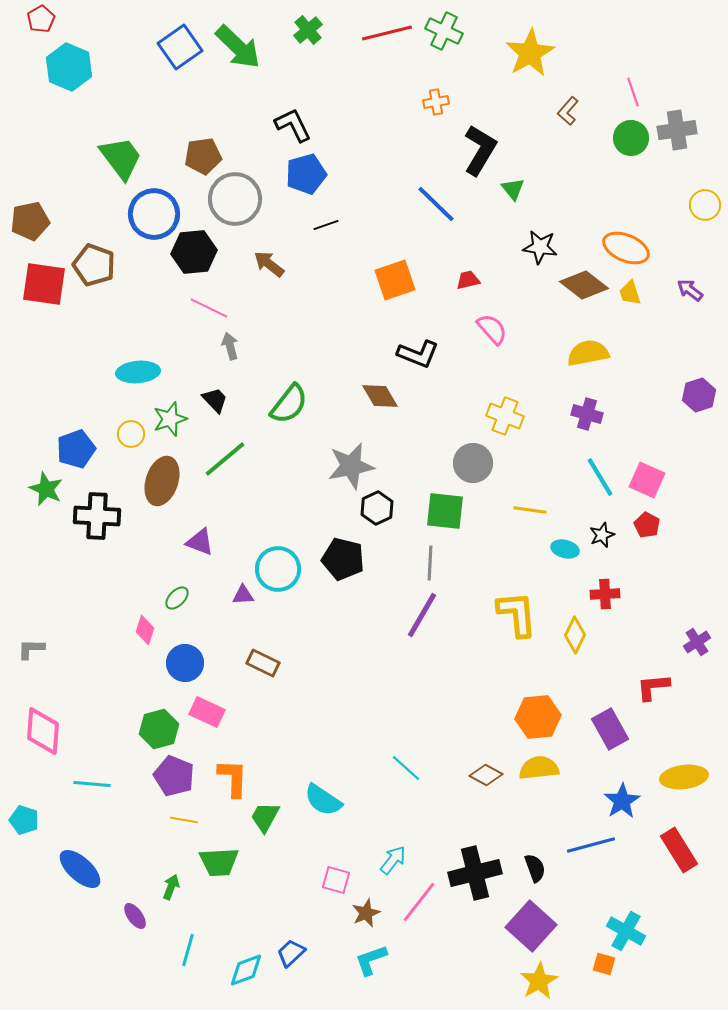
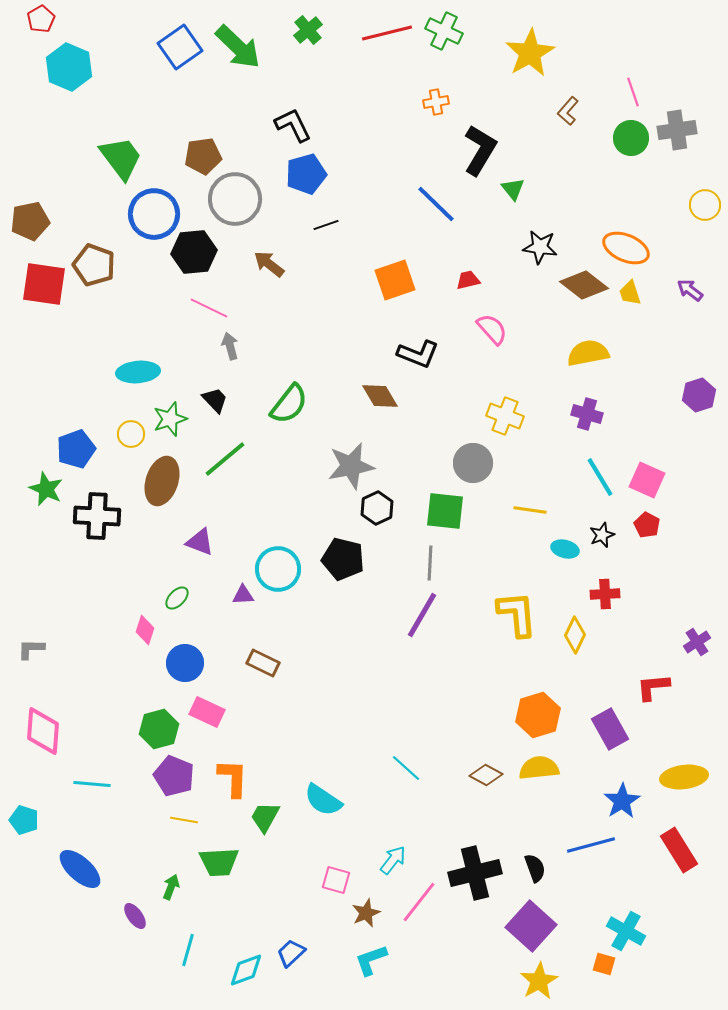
orange hexagon at (538, 717): moved 2 px up; rotated 12 degrees counterclockwise
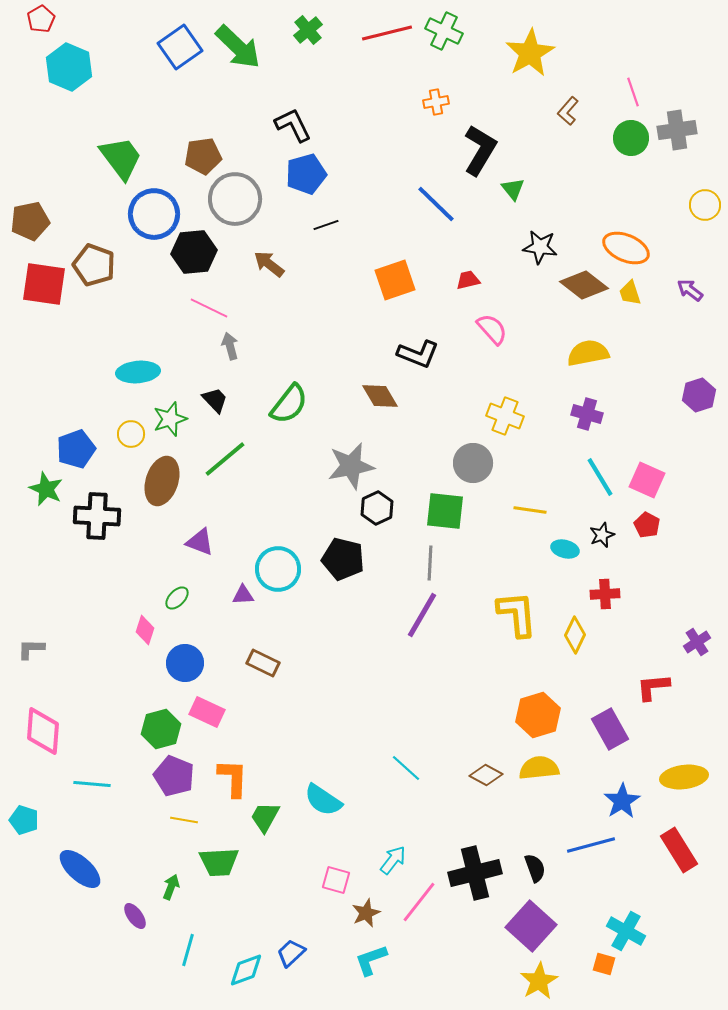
green hexagon at (159, 729): moved 2 px right
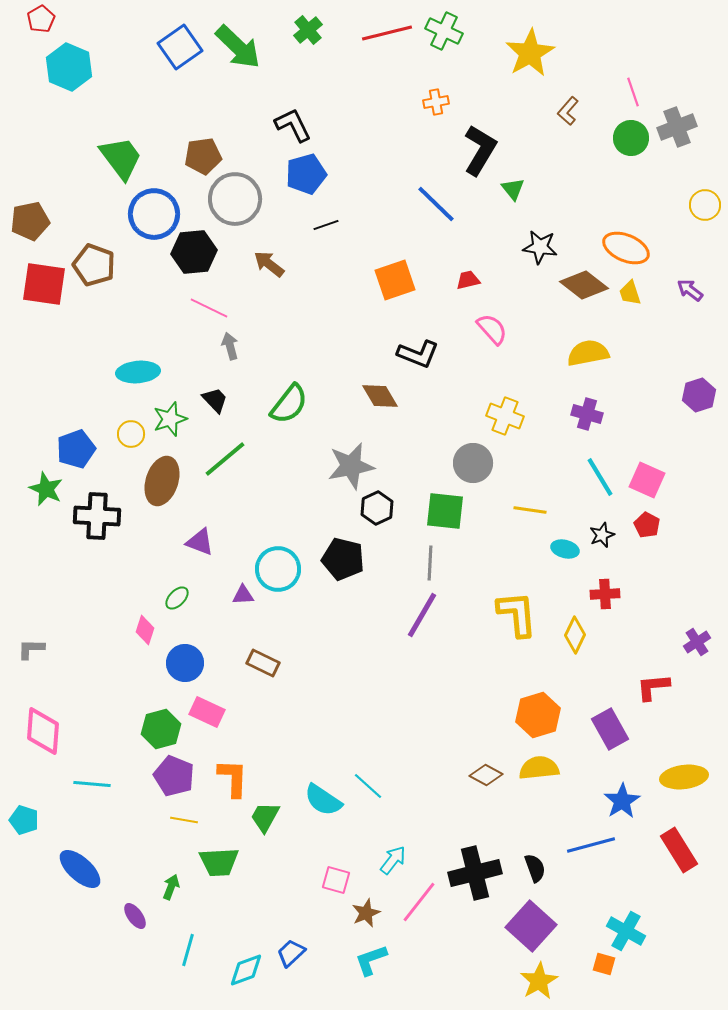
gray cross at (677, 130): moved 3 px up; rotated 12 degrees counterclockwise
cyan line at (406, 768): moved 38 px left, 18 px down
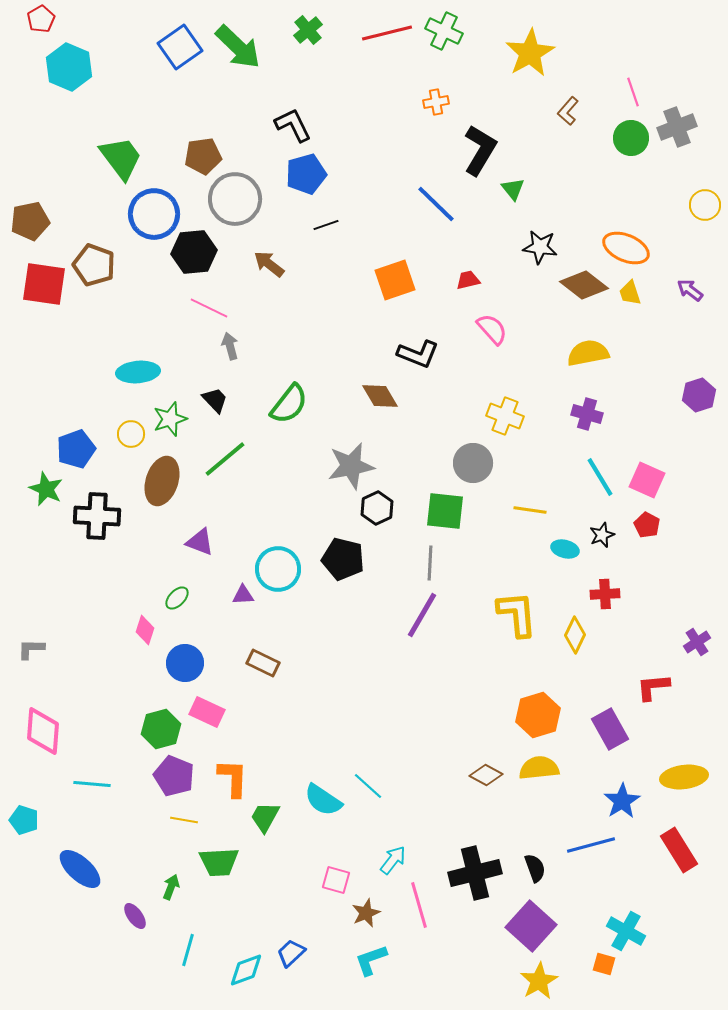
pink line at (419, 902): moved 3 px down; rotated 54 degrees counterclockwise
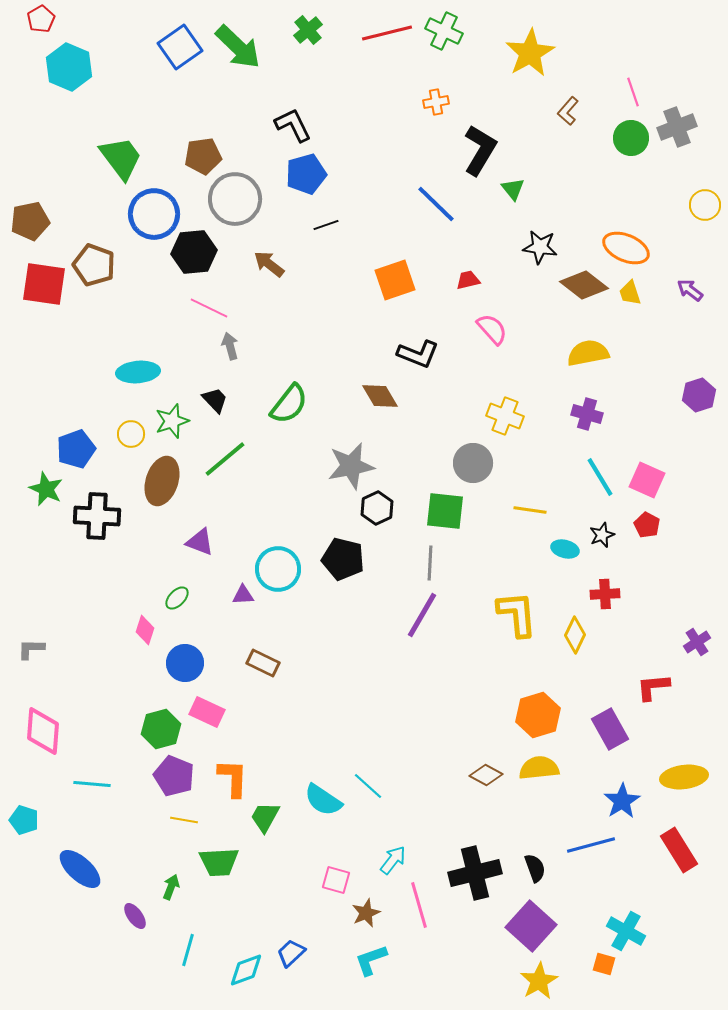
green star at (170, 419): moved 2 px right, 2 px down
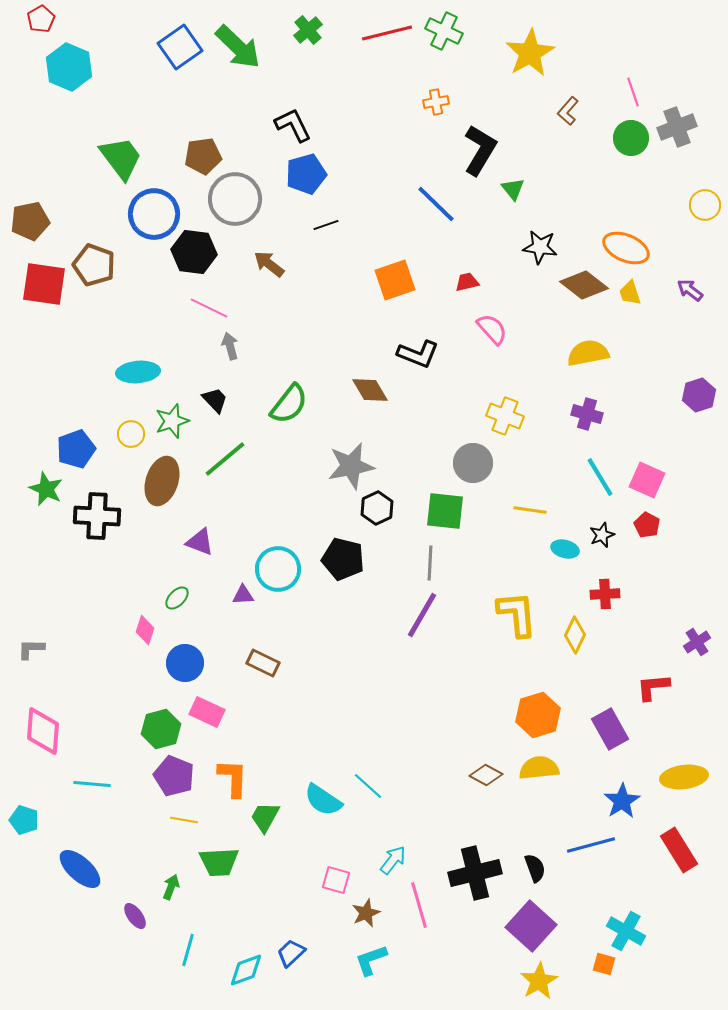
black hexagon at (194, 252): rotated 12 degrees clockwise
red trapezoid at (468, 280): moved 1 px left, 2 px down
brown diamond at (380, 396): moved 10 px left, 6 px up
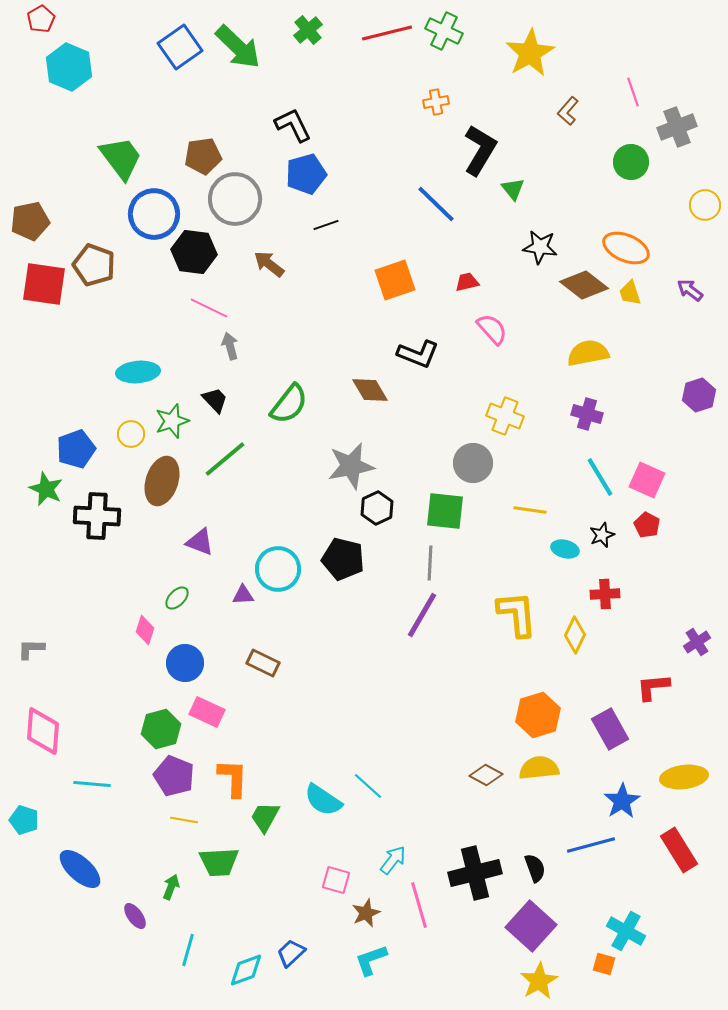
green circle at (631, 138): moved 24 px down
